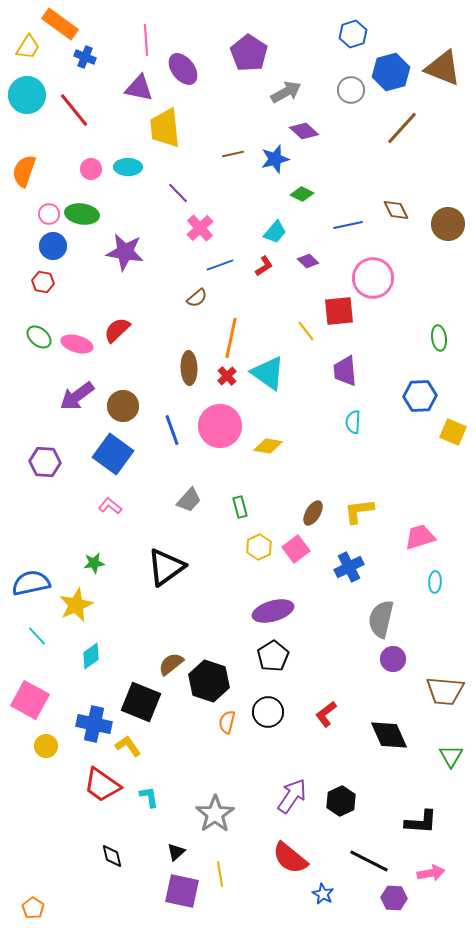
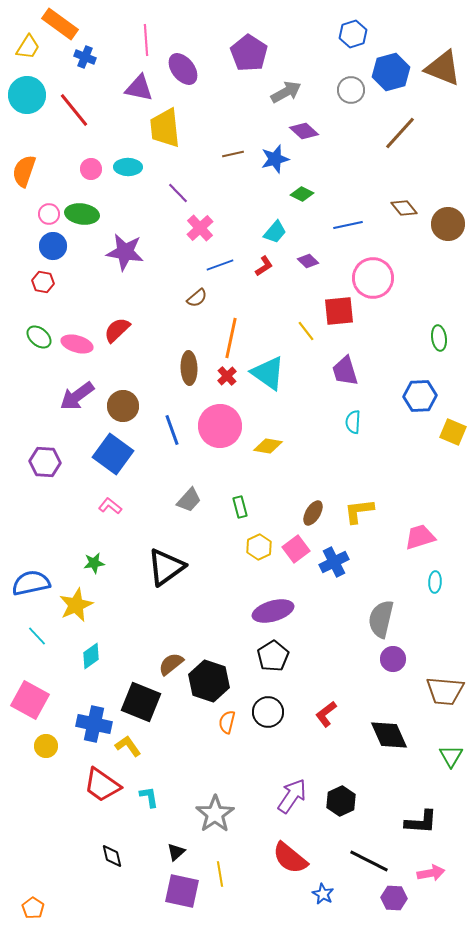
brown line at (402, 128): moved 2 px left, 5 px down
brown diamond at (396, 210): moved 8 px right, 2 px up; rotated 12 degrees counterclockwise
purple trapezoid at (345, 371): rotated 12 degrees counterclockwise
blue cross at (349, 567): moved 15 px left, 5 px up
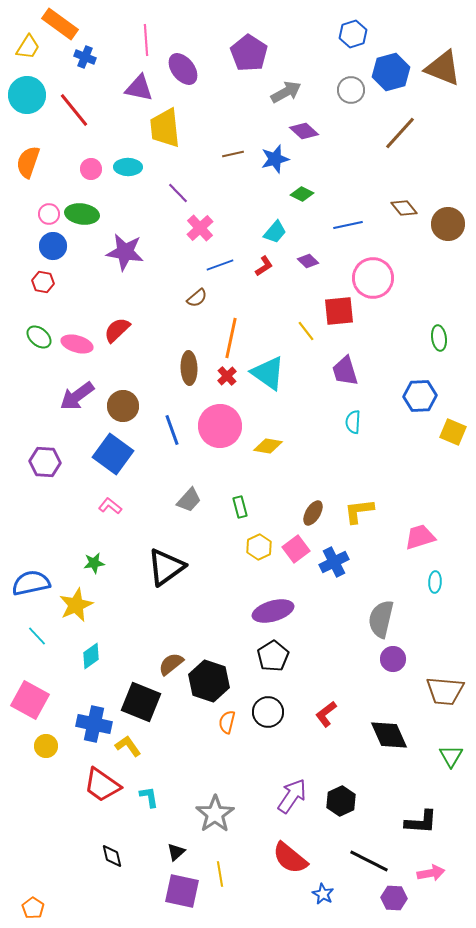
orange semicircle at (24, 171): moved 4 px right, 9 px up
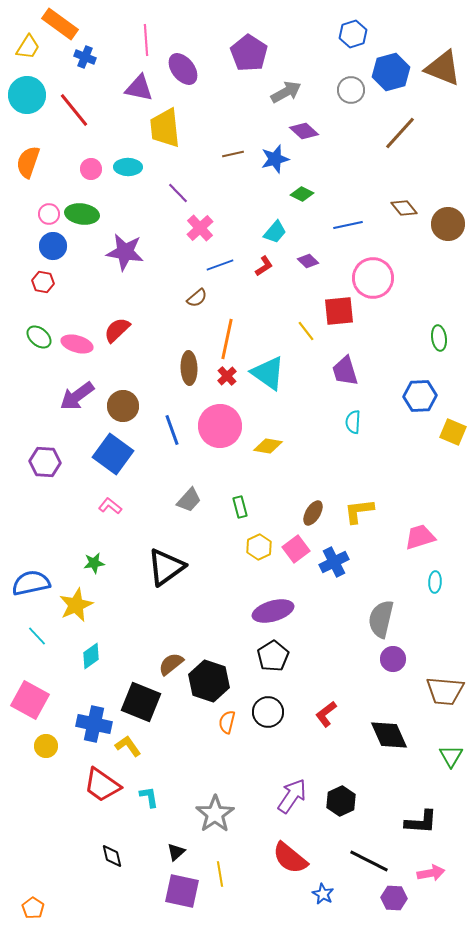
orange line at (231, 338): moved 4 px left, 1 px down
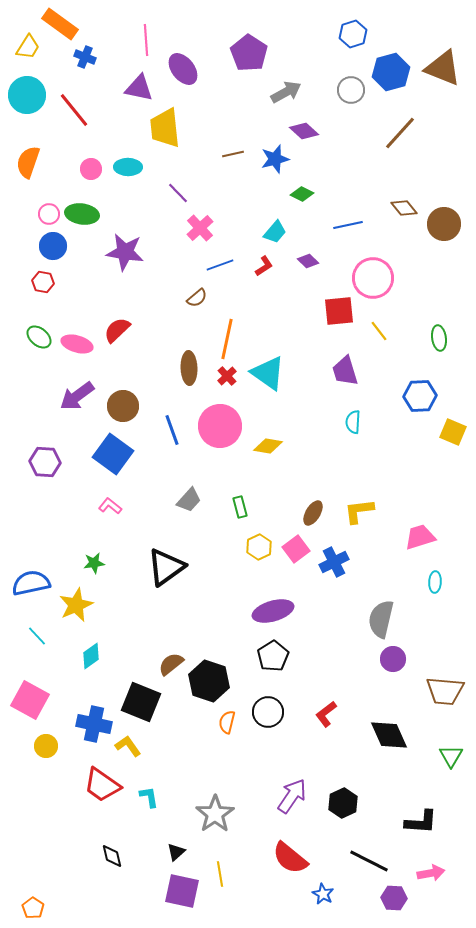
brown circle at (448, 224): moved 4 px left
yellow line at (306, 331): moved 73 px right
black hexagon at (341, 801): moved 2 px right, 2 px down
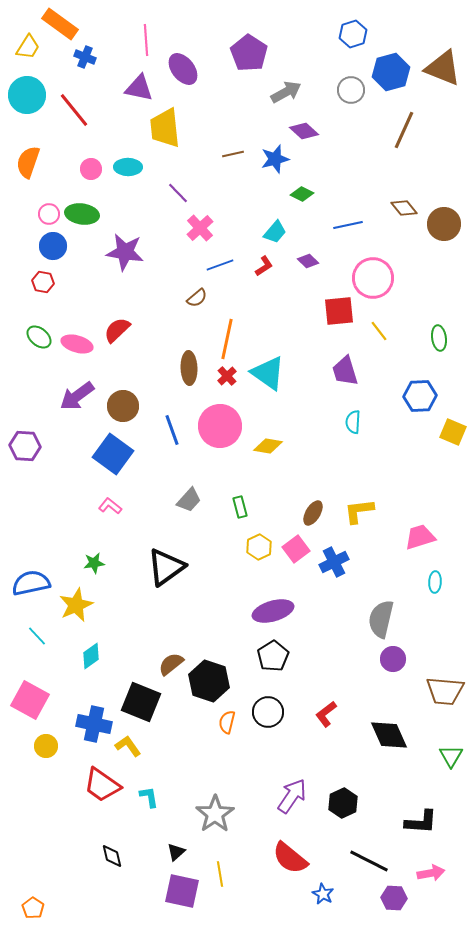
brown line at (400, 133): moved 4 px right, 3 px up; rotated 18 degrees counterclockwise
purple hexagon at (45, 462): moved 20 px left, 16 px up
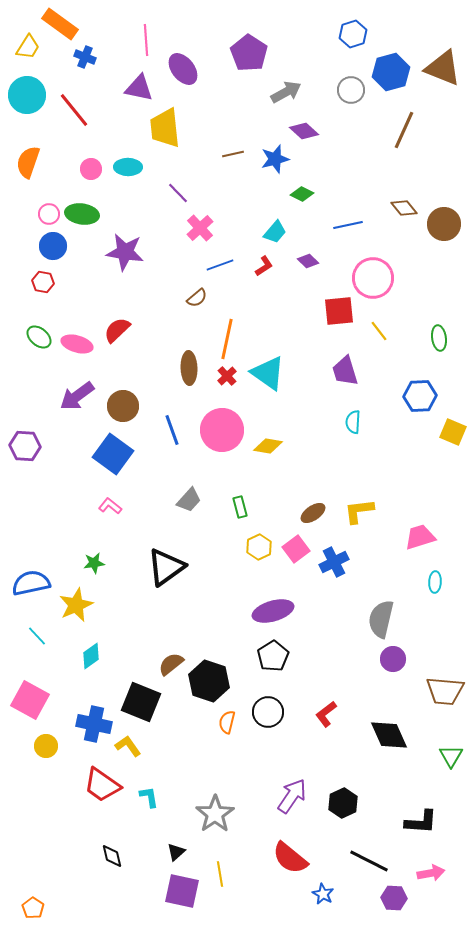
pink circle at (220, 426): moved 2 px right, 4 px down
brown ellipse at (313, 513): rotated 25 degrees clockwise
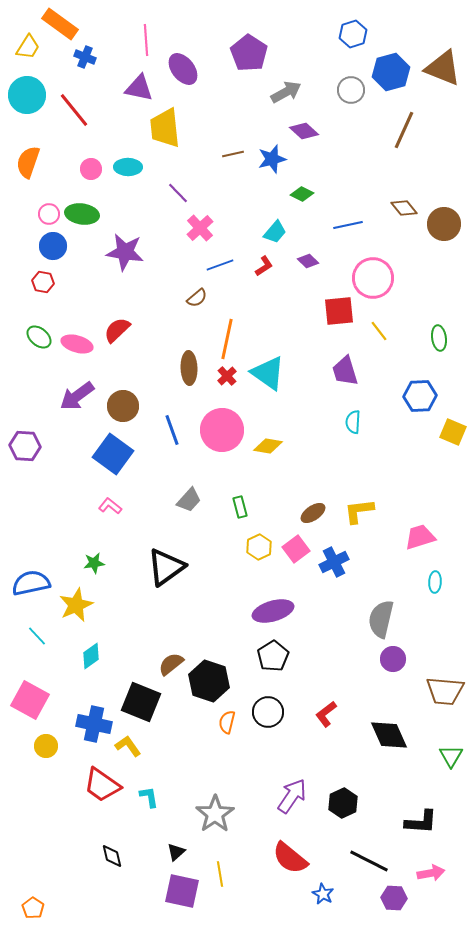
blue star at (275, 159): moved 3 px left
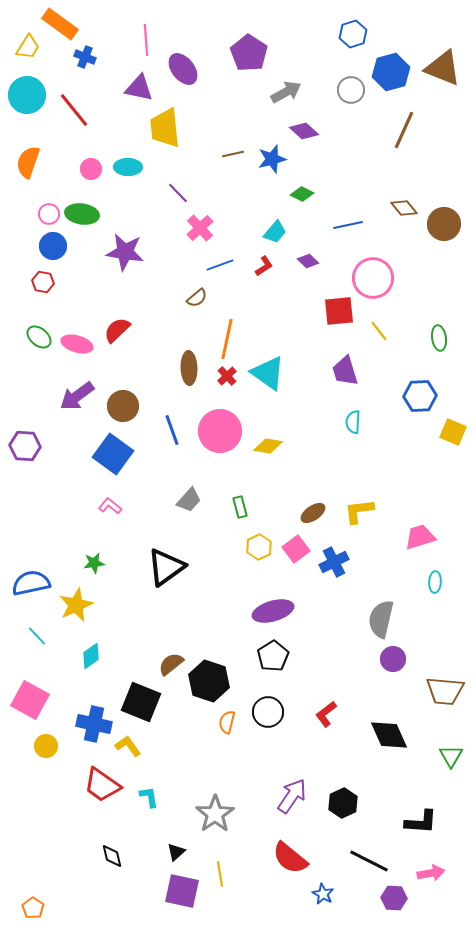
pink circle at (222, 430): moved 2 px left, 1 px down
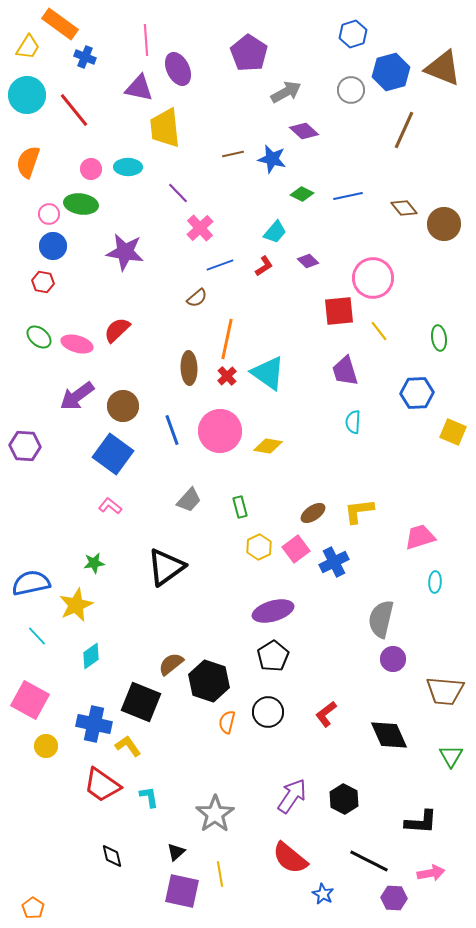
purple ellipse at (183, 69): moved 5 px left; rotated 12 degrees clockwise
blue star at (272, 159): rotated 28 degrees clockwise
green ellipse at (82, 214): moved 1 px left, 10 px up
blue line at (348, 225): moved 29 px up
blue hexagon at (420, 396): moved 3 px left, 3 px up
black hexagon at (343, 803): moved 1 px right, 4 px up; rotated 8 degrees counterclockwise
